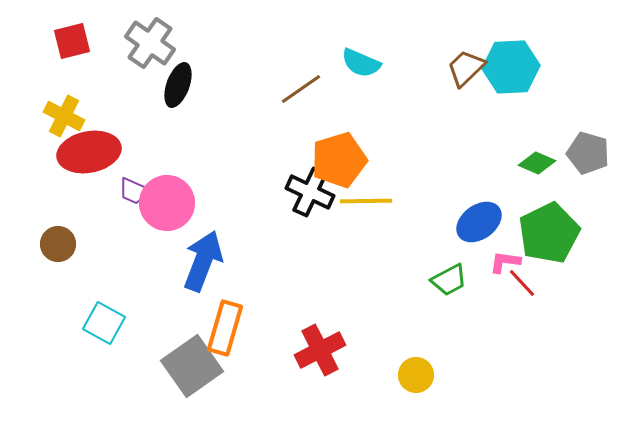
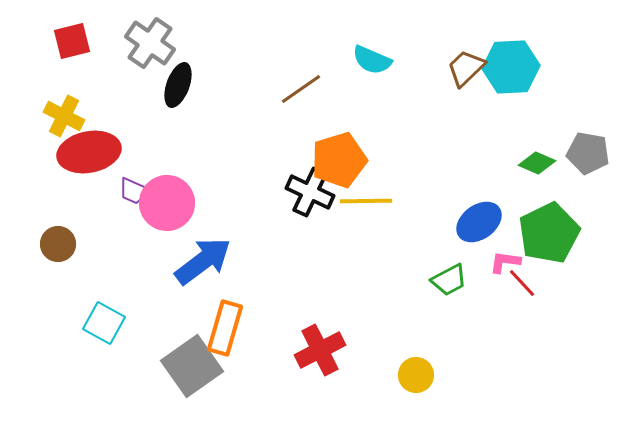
cyan semicircle: moved 11 px right, 3 px up
gray pentagon: rotated 6 degrees counterclockwise
blue arrow: rotated 32 degrees clockwise
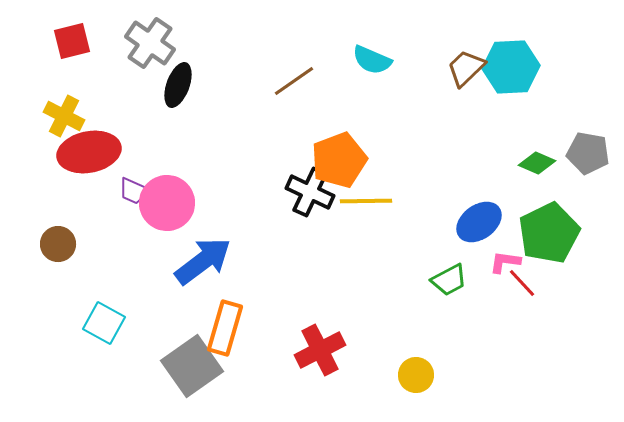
brown line: moved 7 px left, 8 px up
orange pentagon: rotated 4 degrees counterclockwise
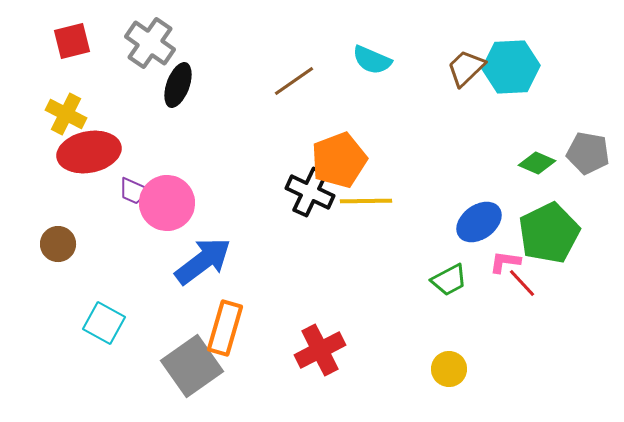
yellow cross: moved 2 px right, 2 px up
yellow circle: moved 33 px right, 6 px up
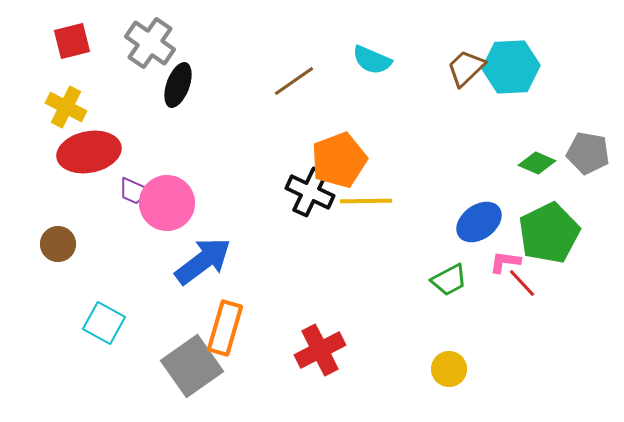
yellow cross: moved 7 px up
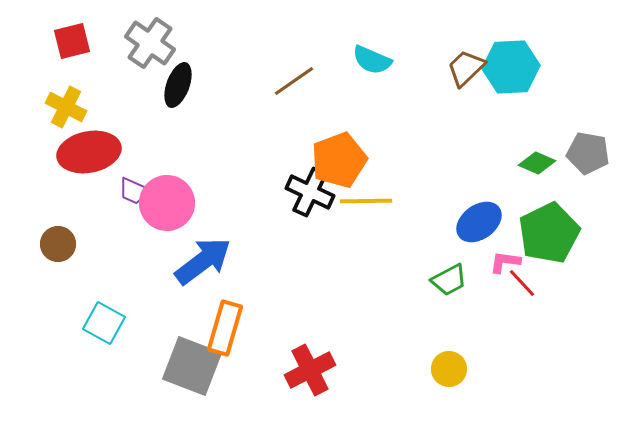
red cross: moved 10 px left, 20 px down
gray square: rotated 34 degrees counterclockwise
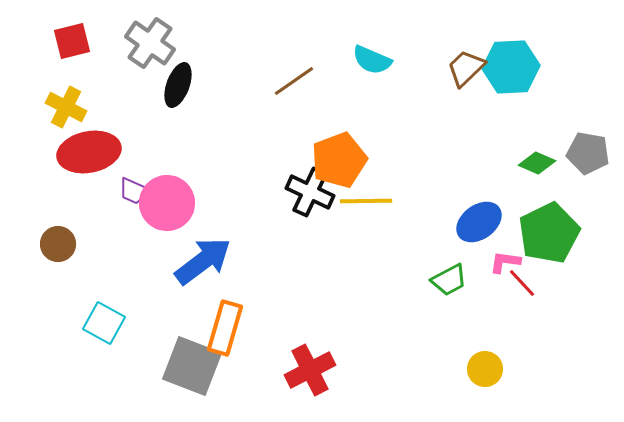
yellow circle: moved 36 px right
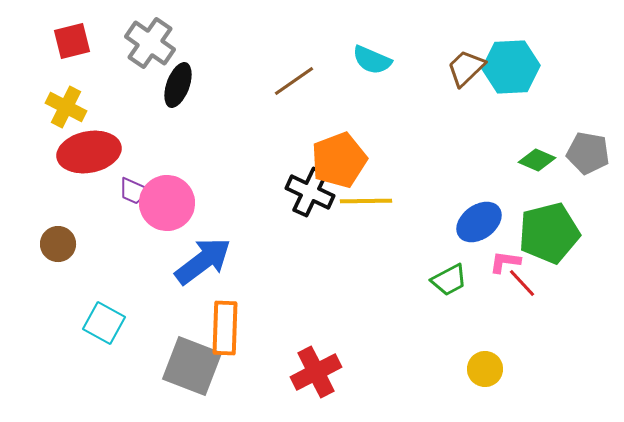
green diamond: moved 3 px up
green pentagon: rotated 12 degrees clockwise
orange rectangle: rotated 14 degrees counterclockwise
red cross: moved 6 px right, 2 px down
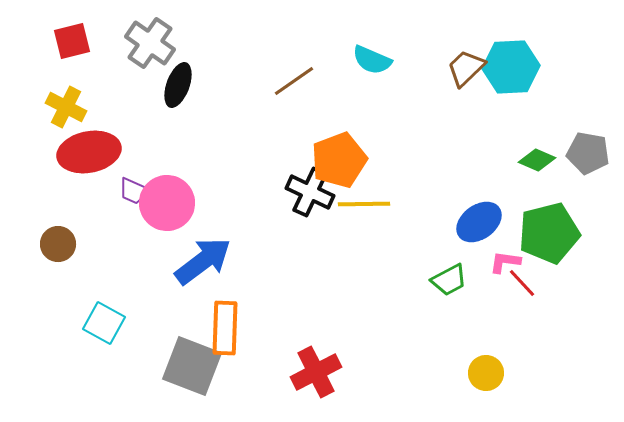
yellow line: moved 2 px left, 3 px down
yellow circle: moved 1 px right, 4 px down
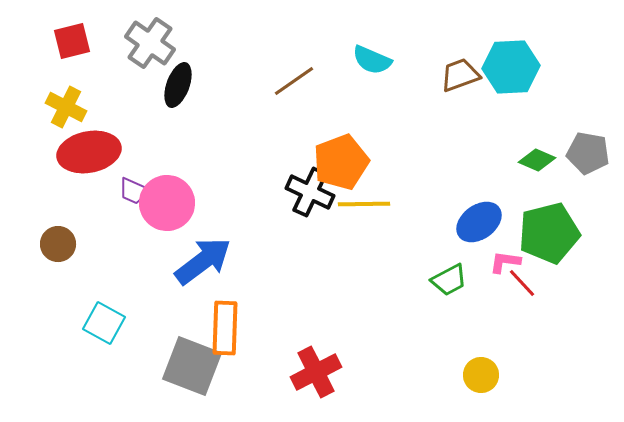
brown trapezoid: moved 6 px left, 7 px down; rotated 24 degrees clockwise
orange pentagon: moved 2 px right, 2 px down
yellow circle: moved 5 px left, 2 px down
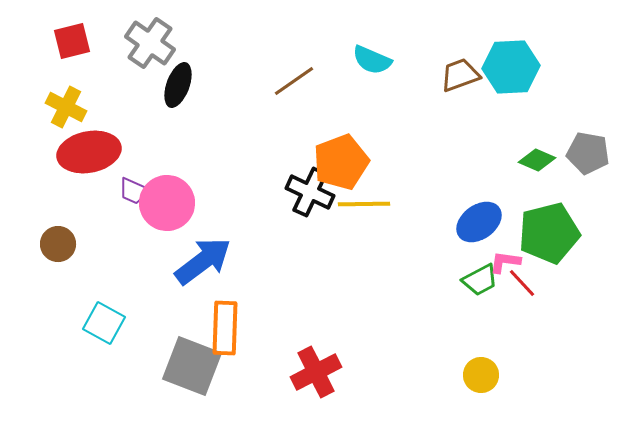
green trapezoid: moved 31 px right
